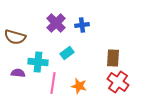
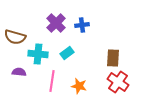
cyan cross: moved 8 px up
purple semicircle: moved 1 px right, 1 px up
pink line: moved 1 px left, 2 px up
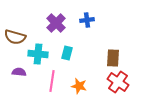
blue cross: moved 5 px right, 5 px up
cyan rectangle: rotated 40 degrees counterclockwise
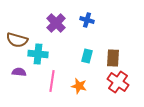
blue cross: rotated 24 degrees clockwise
brown semicircle: moved 2 px right, 3 px down
cyan rectangle: moved 20 px right, 3 px down
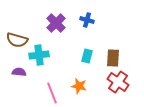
cyan cross: moved 1 px right, 1 px down; rotated 12 degrees counterclockwise
pink line: moved 12 px down; rotated 30 degrees counterclockwise
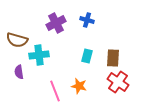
purple cross: rotated 18 degrees clockwise
purple semicircle: rotated 104 degrees counterclockwise
pink line: moved 3 px right, 2 px up
